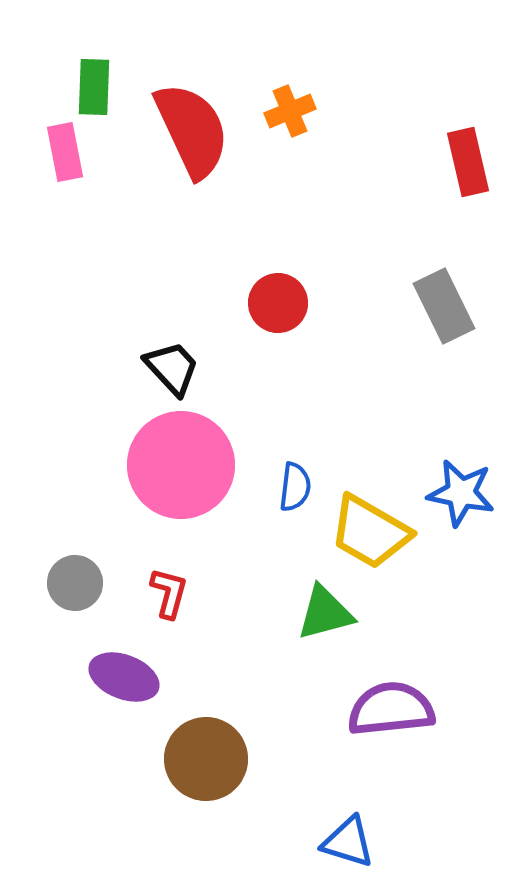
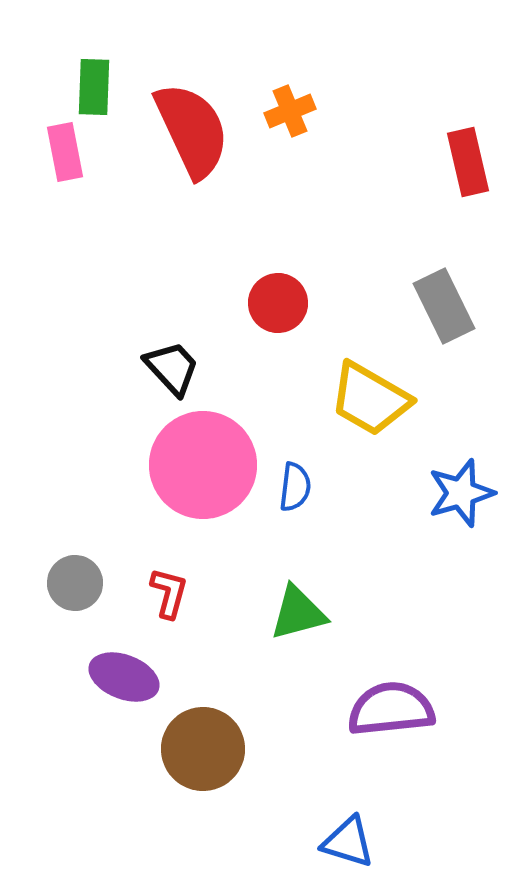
pink circle: moved 22 px right
blue star: rotated 28 degrees counterclockwise
yellow trapezoid: moved 133 px up
green triangle: moved 27 px left
brown circle: moved 3 px left, 10 px up
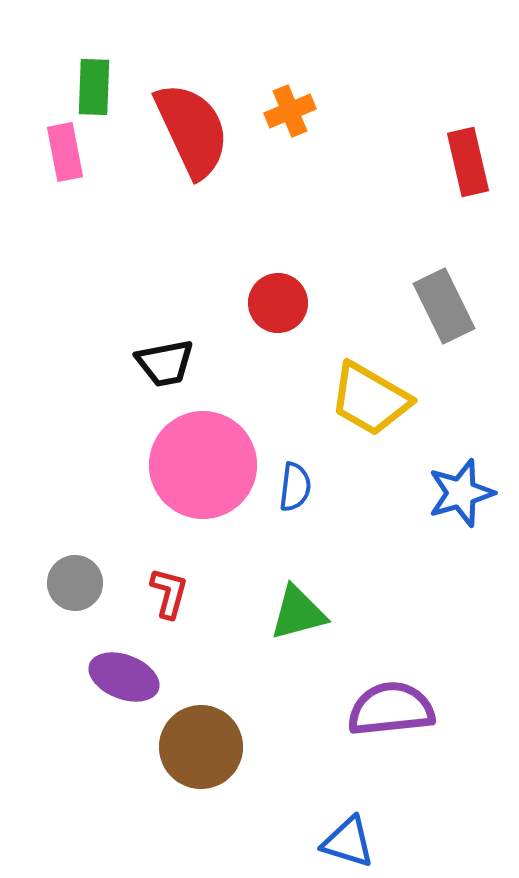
black trapezoid: moved 7 px left, 5 px up; rotated 122 degrees clockwise
brown circle: moved 2 px left, 2 px up
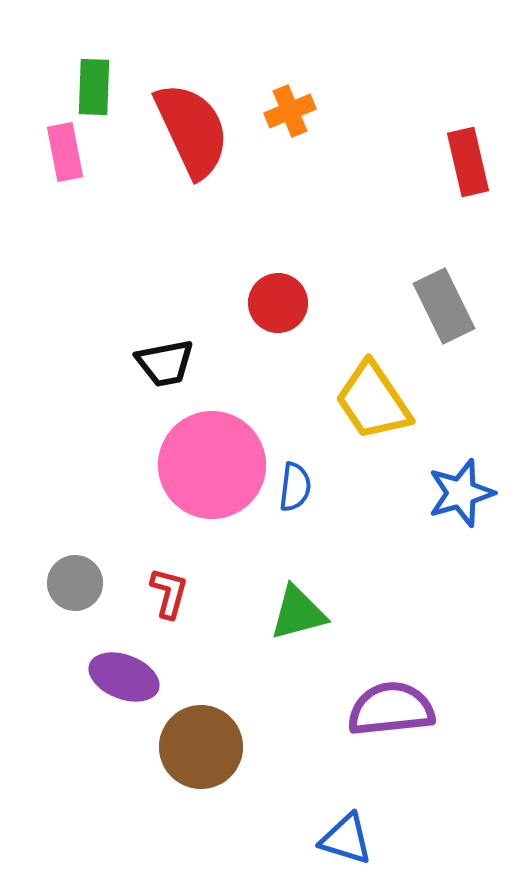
yellow trapezoid: moved 3 px right, 2 px down; rotated 26 degrees clockwise
pink circle: moved 9 px right
blue triangle: moved 2 px left, 3 px up
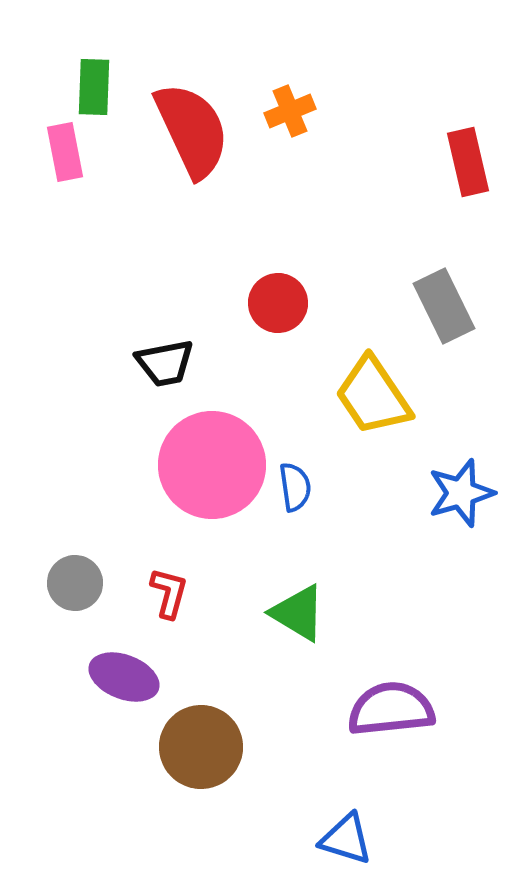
yellow trapezoid: moved 5 px up
blue semicircle: rotated 15 degrees counterclockwise
green triangle: rotated 46 degrees clockwise
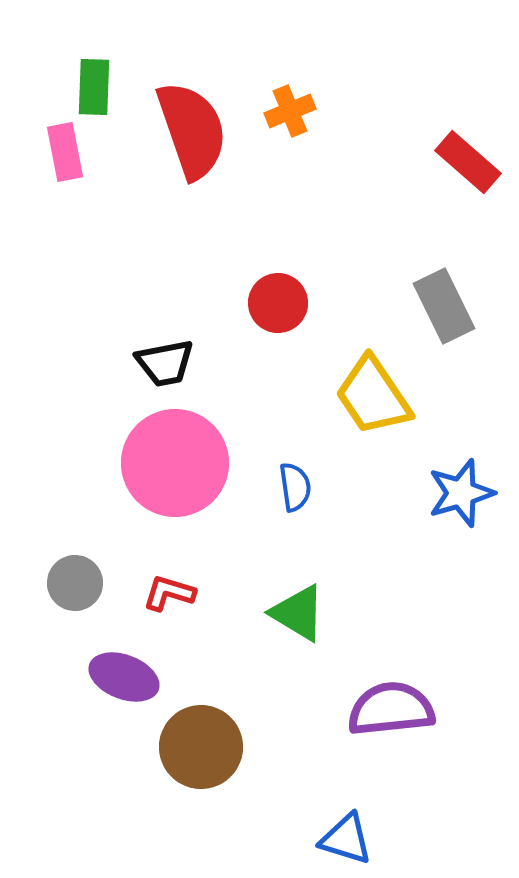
red semicircle: rotated 6 degrees clockwise
red rectangle: rotated 36 degrees counterclockwise
pink circle: moved 37 px left, 2 px up
red L-shape: rotated 88 degrees counterclockwise
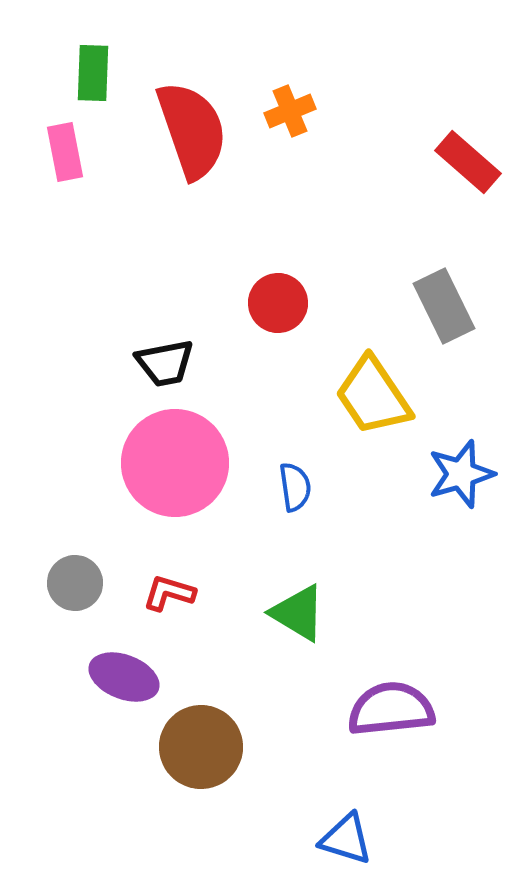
green rectangle: moved 1 px left, 14 px up
blue star: moved 19 px up
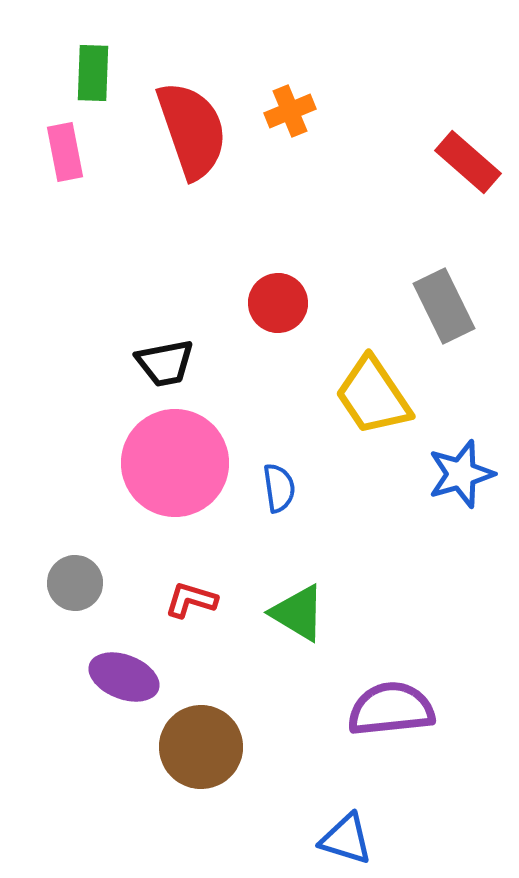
blue semicircle: moved 16 px left, 1 px down
red L-shape: moved 22 px right, 7 px down
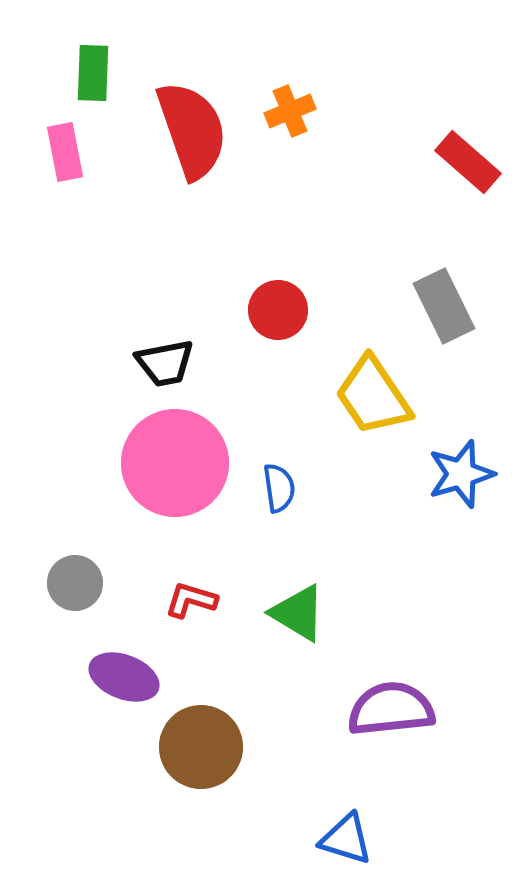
red circle: moved 7 px down
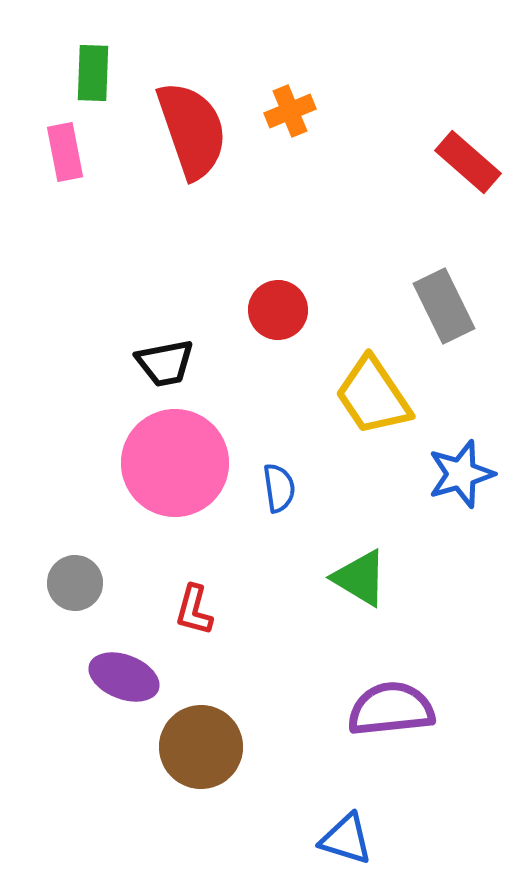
red L-shape: moved 3 px right, 10 px down; rotated 92 degrees counterclockwise
green triangle: moved 62 px right, 35 px up
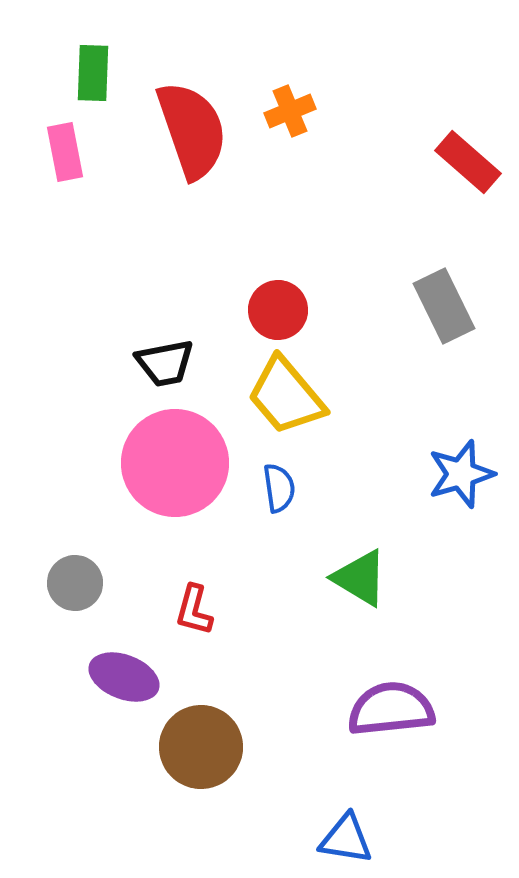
yellow trapezoid: moved 87 px left; rotated 6 degrees counterclockwise
blue triangle: rotated 8 degrees counterclockwise
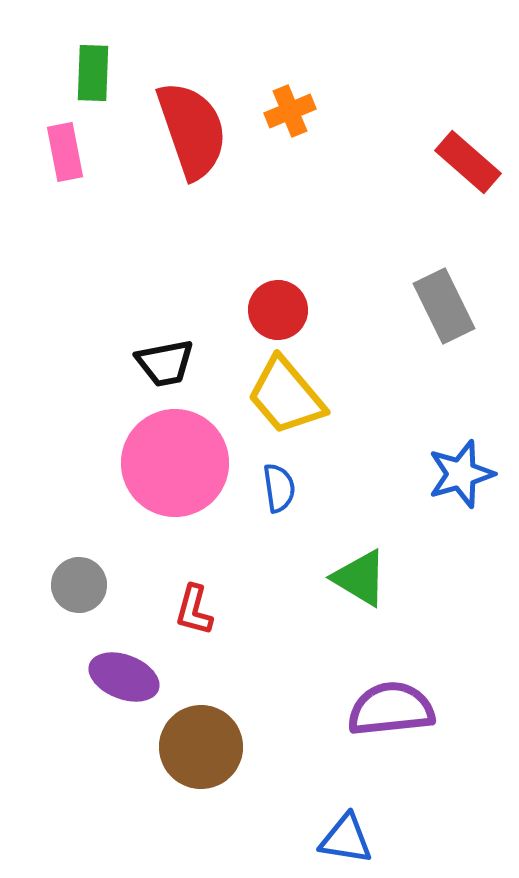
gray circle: moved 4 px right, 2 px down
